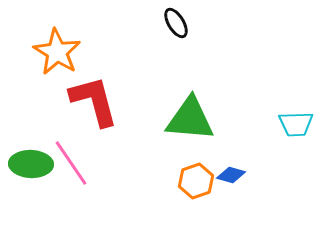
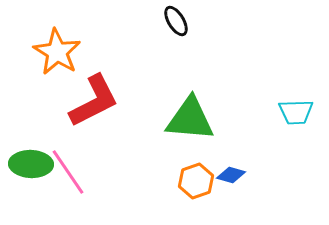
black ellipse: moved 2 px up
red L-shape: rotated 78 degrees clockwise
cyan trapezoid: moved 12 px up
pink line: moved 3 px left, 9 px down
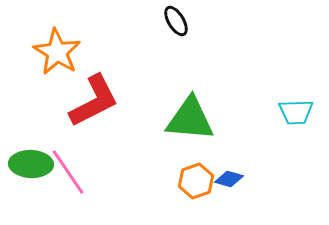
blue diamond: moved 2 px left, 4 px down
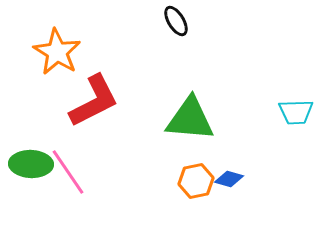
orange hexagon: rotated 8 degrees clockwise
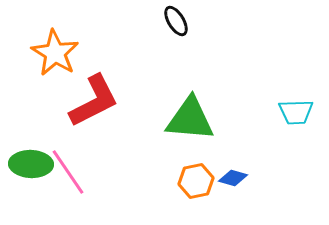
orange star: moved 2 px left, 1 px down
blue diamond: moved 4 px right, 1 px up
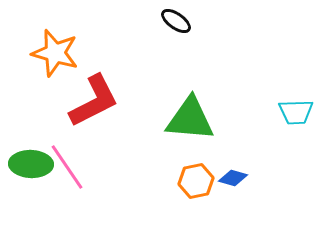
black ellipse: rotated 24 degrees counterclockwise
orange star: rotated 15 degrees counterclockwise
pink line: moved 1 px left, 5 px up
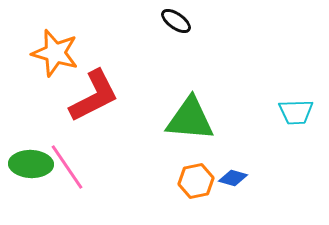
red L-shape: moved 5 px up
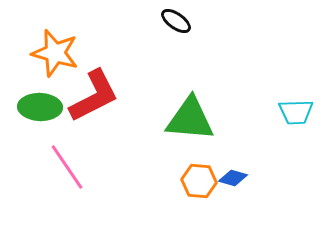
green ellipse: moved 9 px right, 57 px up
orange hexagon: moved 3 px right; rotated 16 degrees clockwise
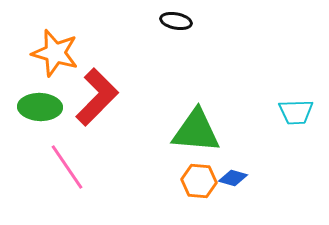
black ellipse: rotated 24 degrees counterclockwise
red L-shape: moved 3 px right, 1 px down; rotated 18 degrees counterclockwise
green triangle: moved 6 px right, 12 px down
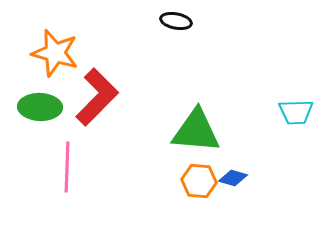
pink line: rotated 36 degrees clockwise
